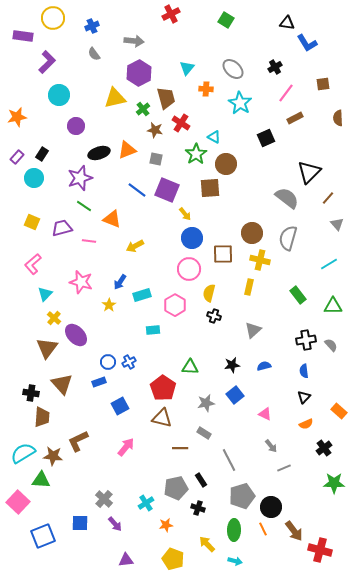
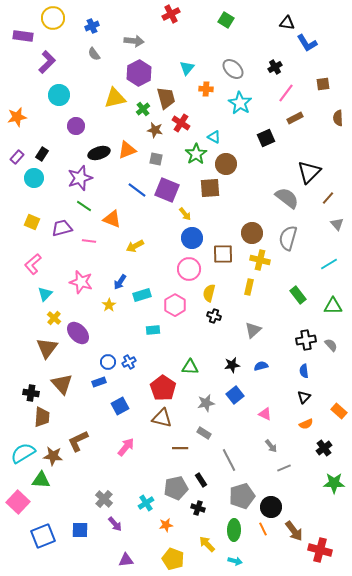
purple ellipse at (76, 335): moved 2 px right, 2 px up
blue semicircle at (264, 366): moved 3 px left
blue square at (80, 523): moved 7 px down
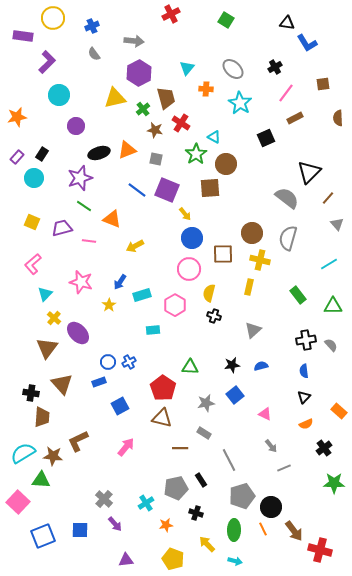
black cross at (198, 508): moved 2 px left, 5 px down
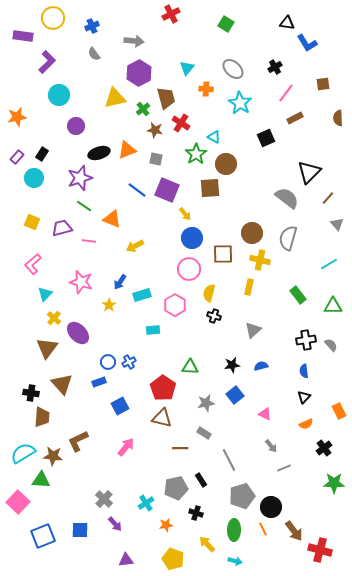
green square at (226, 20): moved 4 px down
orange rectangle at (339, 411): rotated 21 degrees clockwise
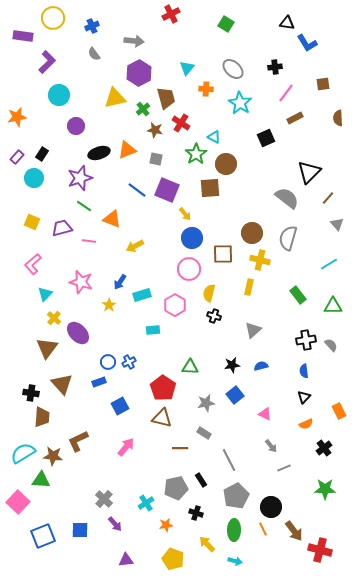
black cross at (275, 67): rotated 24 degrees clockwise
green star at (334, 483): moved 9 px left, 6 px down
gray pentagon at (242, 496): moved 6 px left; rotated 10 degrees counterclockwise
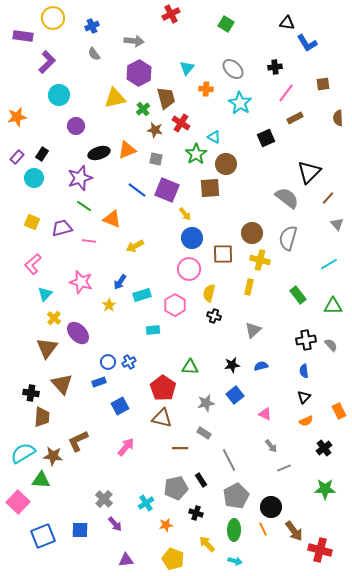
orange semicircle at (306, 424): moved 3 px up
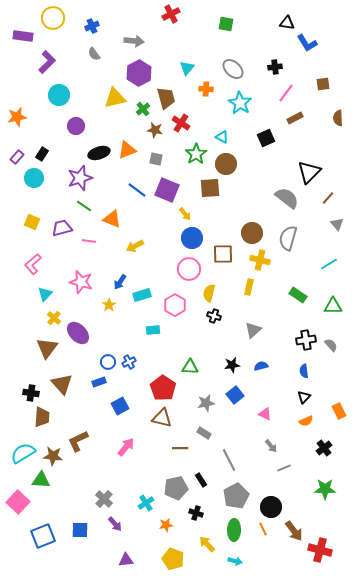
green square at (226, 24): rotated 21 degrees counterclockwise
cyan triangle at (214, 137): moved 8 px right
green rectangle at (298, 295): rotated 18 degrees counterclockwise
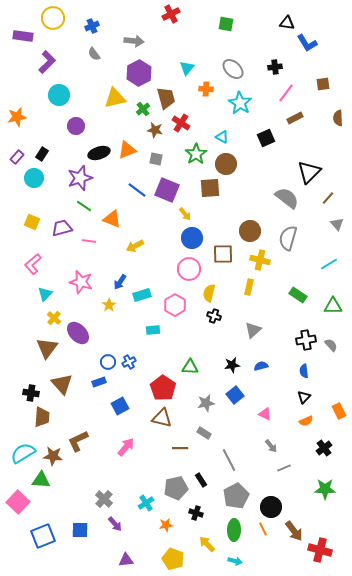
brown circle at (252, 233): moved 2 px left, 2 px up
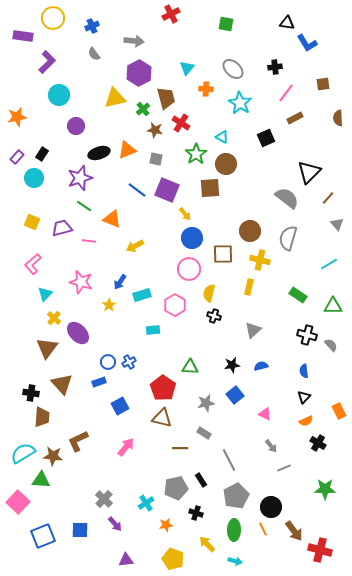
black cross at (306, 340): moved 1 px right, 5 px up; rotated 24 degrees clockwise
black cross at (324, 448): moved 6 px left, 5 px up; rotated 21 degrees counterclockwise
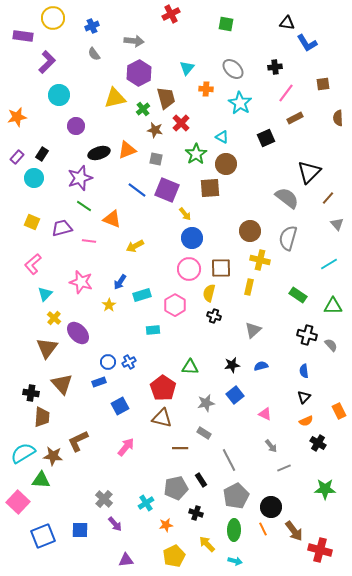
red cross at (181, 123): rotated 12 degrees clockwise
brown square at (223, 254): moved 2 px left, 14 px down
yellow pentagon at (173, 559): moved 1 px right, 3 px up; rotated 25 degrees clockwise
